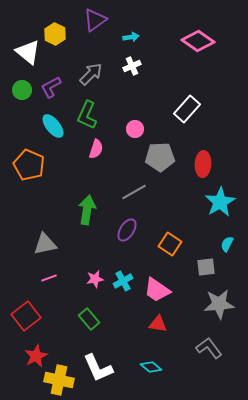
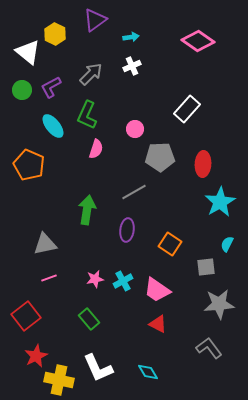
purple ellipse: rotated 25 degrees counterclockwise
red triangle: rotated 18 degrees clockwise
cyan diamond: moved 3 px left, 5 px down; rotated 20 degrees clockwise
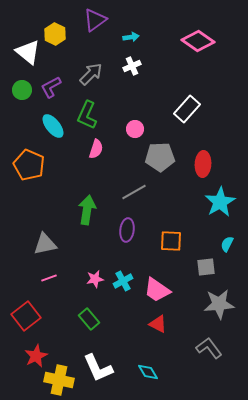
orange square: moved 1 px right, 3 px up; rotated 30 degrees counterclockwise
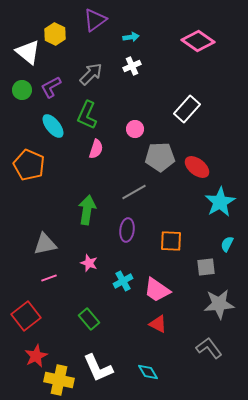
red ellipse: moved 6 px left, 3 px down; rotated 55 degrees counterclockwise
pink star: moved 6 px left, 16 px up; rotated 30 degrees clockwise
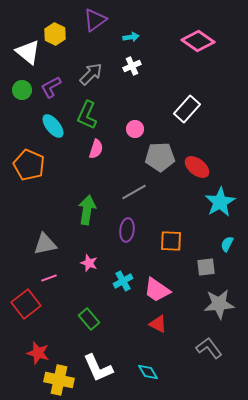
red square: moved 12 px up
red star: moved 2 px right, 3 px up; rotated 30 degrees counterclockwise
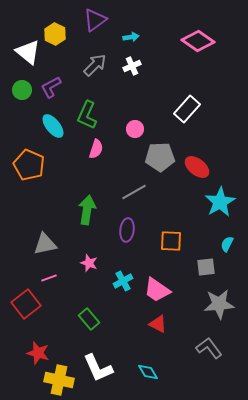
gray arrow: moved 4 px right, 9 px up
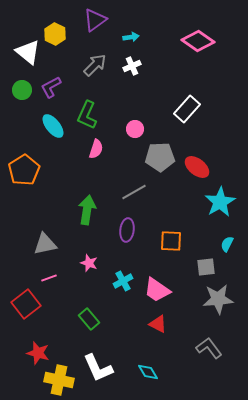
orange pentagon: moved 5 px left, 5 px down; rotated 16 degrees clockwise
gray star: moved 1 px left, 5 px up
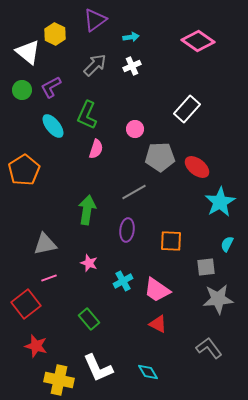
red star: moved 2 px left, 7 px up
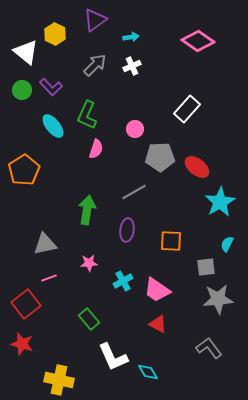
white triangle: moved 2 px left
purple L-shape: rotated 105 degrees counterclockwise
pink star: rotated 24 degrees counterclockwise
red star: moved 14 px left, 2 px up
white L-shape: moved 15 px right, 11 px up
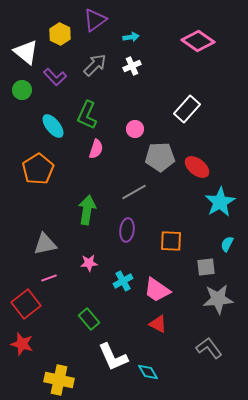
yellow hexagon: moved 5 px right
purple L-shape: moved 4 px right, 10 px up
orange pentagon: moved 14 px right, 1 px up
